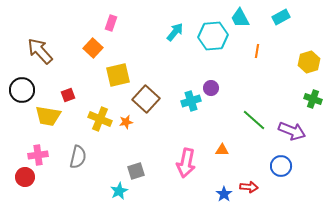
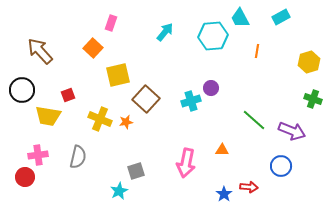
cyan arrow: moved 10 px left
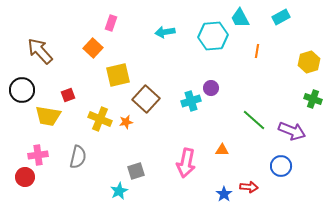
cyan arrow: rotated 138 degrees counterclockwise
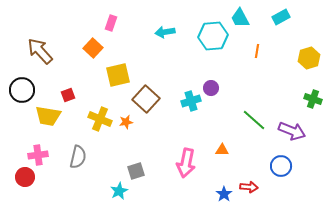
yellow hexagon: moved 4 px up
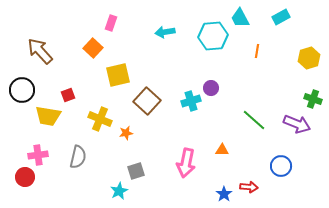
brown square: moved 1 px right, 2 px down
orange star: moved 11 px down
purple arrow: moved 5 px right, 7 px up
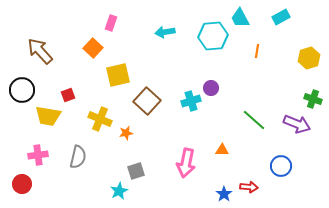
red circle: moved 3 px left, 7 px down
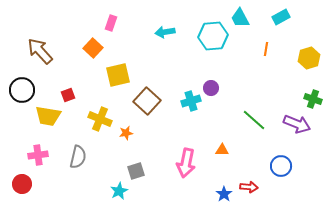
orange line: moved 9 px right, 2 px up
